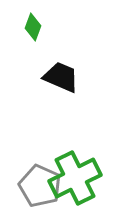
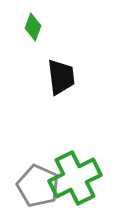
black trapezoid: rotated 60 degrees clockwise
gray pentagon: moved 2 px left
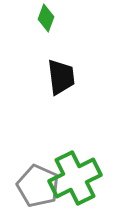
green diamond: moved 13 px right, 9 px up
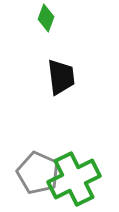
green cross: moved 1 px left, 1 px down
gray pentagon: moved 13 px up
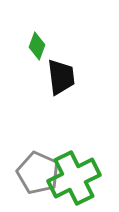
green diamond: moved 9 px left, 28 px down
green cross: moved 1 px up
